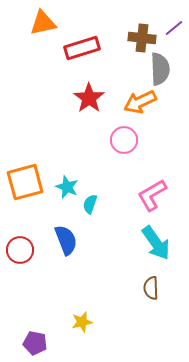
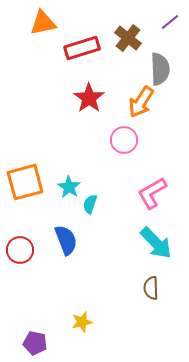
purple line: moved 4 px left, 6 px up
brown cross: moved 14 px left; rotated 32 degrees clockwise
orange arrow: moved 1 px right; rotated 32 degrees counterclockwise
cyan star: moved 2 px right; rotated 10 degrees clockwise
pink L-shape: moved 2 px up
cyan arrow: rotated 9 degrees counterclockwise
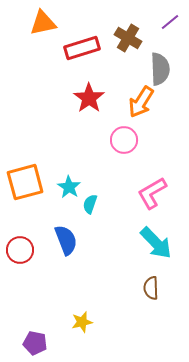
brown cross: rotated 8 degrees counterclockwise
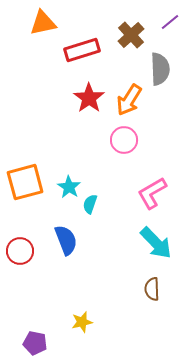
brown cross: moved 3 px right, 3 px up; rotated 16 degrees clockwise
red rectangle: moved 2 px down
orange arrow: moved 12 px left, 2 px up
red circle: moved 1 px down
brown semicircle: moved 1 px right, 1 px down
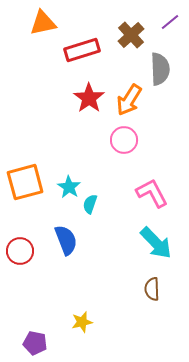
pink L-shape: rotated 92 degrees clockwise
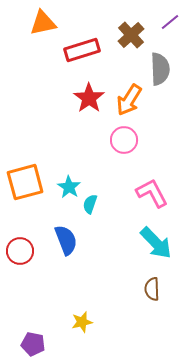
purple pentagon: moved 2 px left, 1 px down
